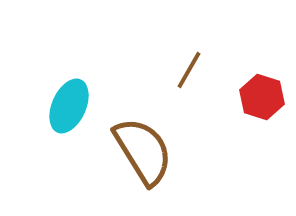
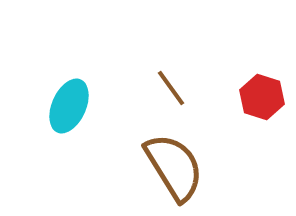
brown line: moved 18 px left, 18 px down; rotated 66 degrees counterclockwise
brown semicircle: moved 31 px right, 16 px down
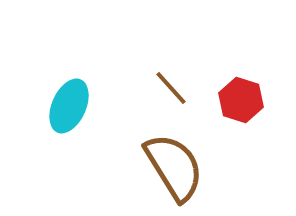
brown line: rotated 6 degrees counterclockwise
red hexagon: moved 21 px left, 3 px down
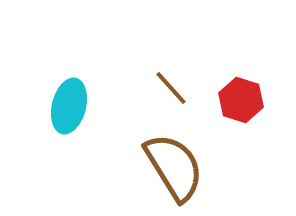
cyan ellipse: rotated 10 degrees counterclockwise
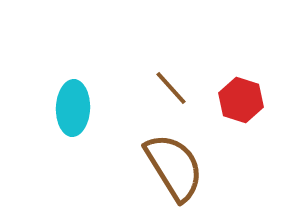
cyan ellipse: moved 4 px right, 2 px down; rotated 12 degrees counterclockwise
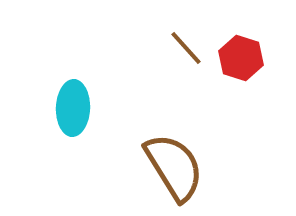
brown line: moved 15 px right, 40 px up
red hexagon: moved 42 px up
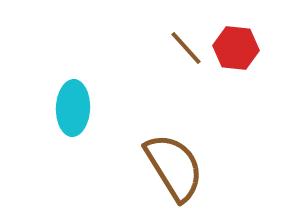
red hexagon: moved 5 px left, 10 px up; rotated 12 degrees counterclockwise
